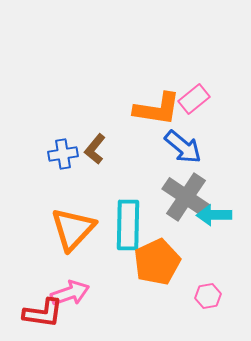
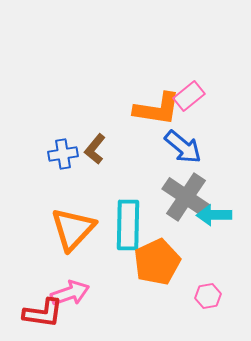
pink rectangle: moved 5 px left, 3 px up
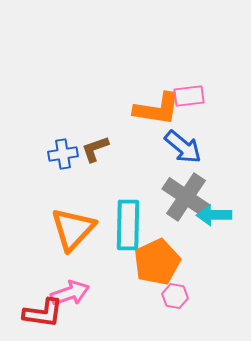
pink rectangle: rotated 32 degrees clockwise
brown L-shape: rotated 32 degrees clockwise
pink hexagon: moved 33 px left; rotated 20 degrees clockwise
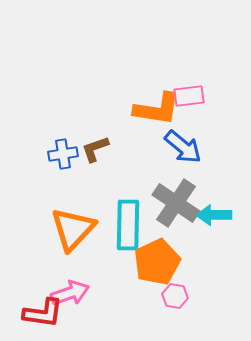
gray cross: moved 10 px left, 6 px down
